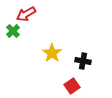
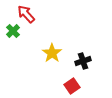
red arrow: rotated 78 degrees clockwise
black cross: rotated 28 degrees counterclockwise
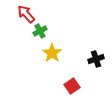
green cross: moved 27 px right; rotated 16 degrees clockwise
black cross: moved 13 px right, 2 px up
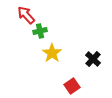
red arrow: moved 1 px down
green cross: rotated 16 degrees clockwise
black cross: moved 3 px left; rotated 28 degrees counterclockwise
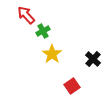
green cross: moved 3 px right; rotated 16 degrees counterclockwise
yellow star: moved 1 px down
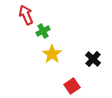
red arrow: rotated 18 degrees clockwise
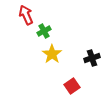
green cross: moved 1 px right
black cross: moved 1 px left, 1 px up; rotated 28 degrees clockwise
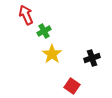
red square: rotated 21 degrees counterclockwise
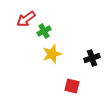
red arrow: moved 4 px down; rotated 102 degrees counterclockwise
yellow star: rotated 18 degrees clockwise
red square: rotated 21 degrees counterclockwise
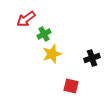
green cross: moved 3 px down
red square: moved 1 px left
